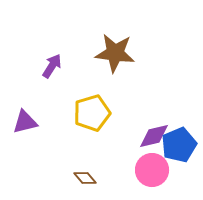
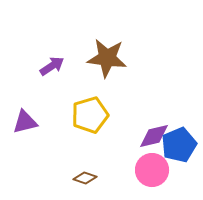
brown star: moved 8 px left, 5 px down
purple arrow: rotated 25 degrees clockwise
yellow pentagon: moved 2 px left, 2 px down
brown diamond: rotated 30 degrees counterclockwise
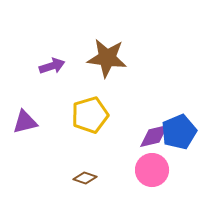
purple arrow: rotated 15 degrees clockwise
blue pentagon: moved 13 px up
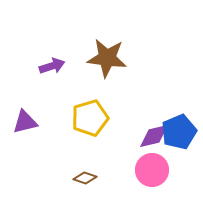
yellow pentagon: moved 3 px down
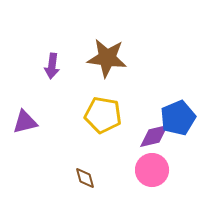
purple arrow: rotated 115 degrees clockwise
yellow pentagon: moved 13 px right, 3 px up; rotated 27 degrees clockwise
blue pentagon: moved 1 px left, 14 px up
brown diamond: rotated 55 degrees clockwise
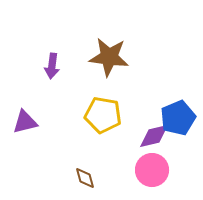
brown star: moved 2 px right, 1 px up
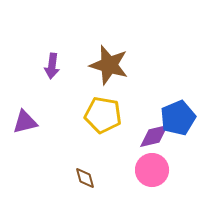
brown star: moved 8 px down; rotated 9 degrees clockwise
